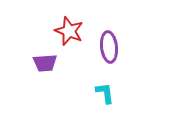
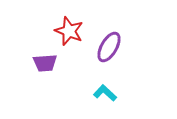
purple ellipse: rotated 36 degrees clockwise
cyan L-shape: rotated 40 degrees counterclockwise
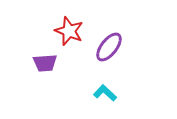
purple ellipse: rotated 8 degrees clockwise
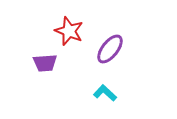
purple ellipse: moved 1 px right, 2 px down
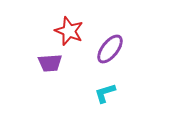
purple trapezoid: moved 5 px right
cyan L-shape: rotated 60 degrees counterclockwise
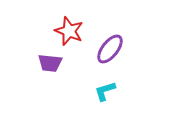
purple trapezoid: rotated 10 degrees clockwise
cyan L-shape: moved 2 px up
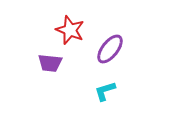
red star: moved 1 px right, 1 px up
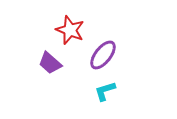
purple ellipse: moved 7 px left, 6 px down
purple trapezoid: rotated 35 degrees clockwise
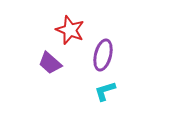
purple ellipse: rotated 24 degrees counterclockwise
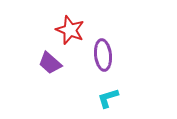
purple ellipse: rotated 20 degrees counterclockwise
cyan L-shape: moved 3 px right, 7 px down
